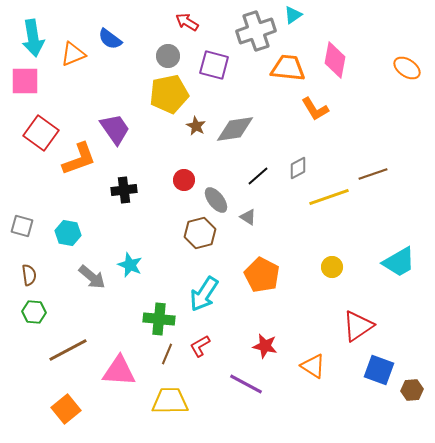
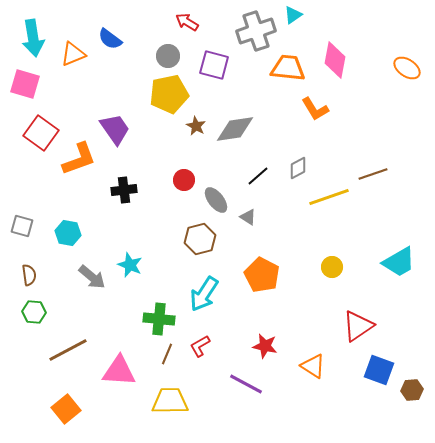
pink square at (25, 81): moved 3 px down; rotated 16 degrees clockwise
brown hexagon at (200, 233): moved 6 px down
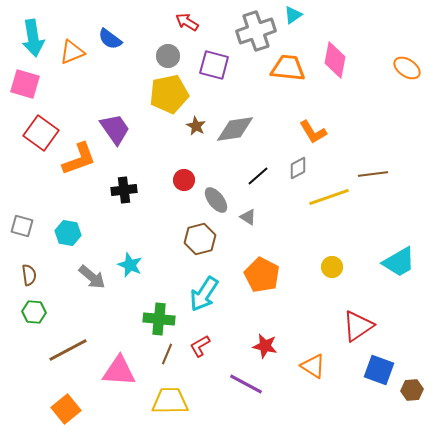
orange triangle at (73, 54): moved 1 px left, 2 px up
orange L-shape at (315, 109): moved 2 px left, 23 px down
brown line at (373, 174): rotated 12 degrees clockwise
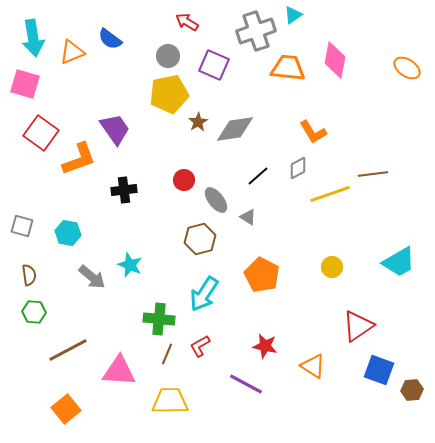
purple square at (214, 65): rotated 8 degrees clockwise
brown star at (196, 126): moved 2 px right, 4 px up; rotated 12 degrees clockwise
yellow line at (329, 197): moved 1 px right, 3 px up
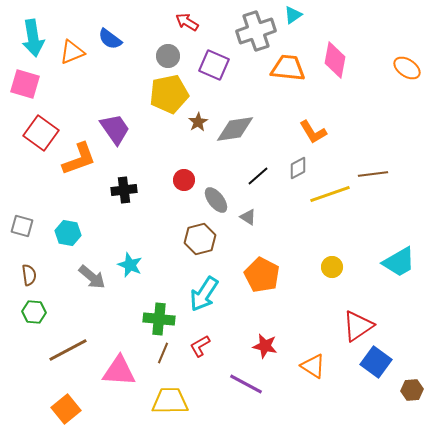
brown line at (167, 354): moved 4 px left, 1 px up
blue square at (379, 370): moved 3 px left, 8 px up; rotated 16 degrees clockwise
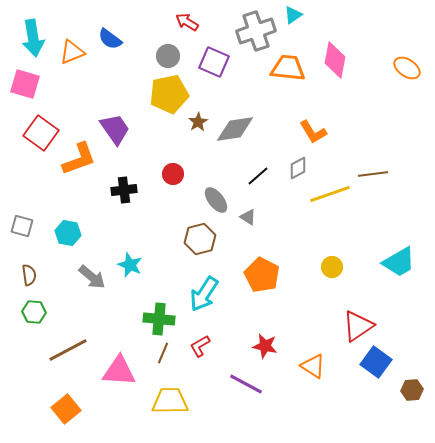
purple square at (214, 65): moved 3 px up
red circle at (184, 180): moved 11 px left, 6 px up
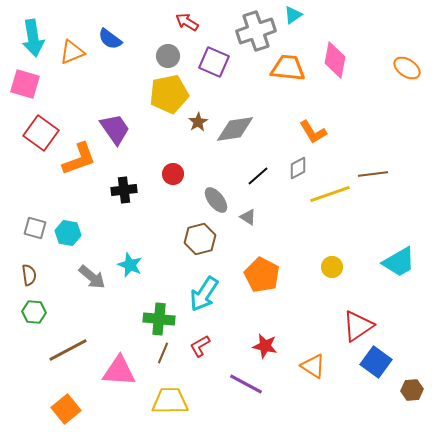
gray square at (22, 226): moved 13 px right, 2 px down
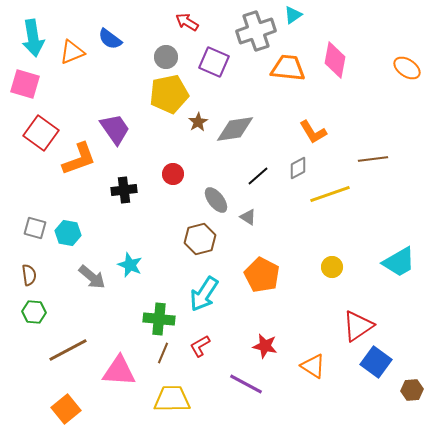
gray circle at (168, 56): moved 2 px left, 1 px down
brown line at (373, 174): moved 15 px up
yellow trapezoid at (170, 401): moved 2 px right, 2 px up
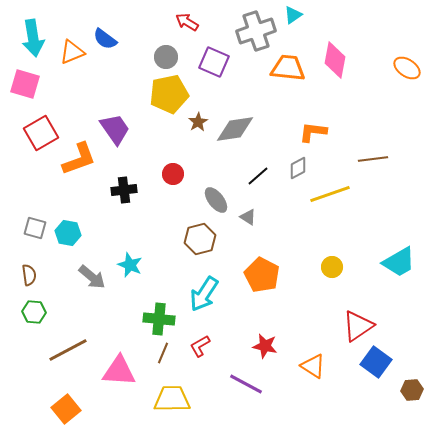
blue semicircle at (110, 39): moved 5 px left
orange L-shape at (313, 132): rotated 128 degrees clockwise
red square at (41, 133): rotated 24 degrees clockwise
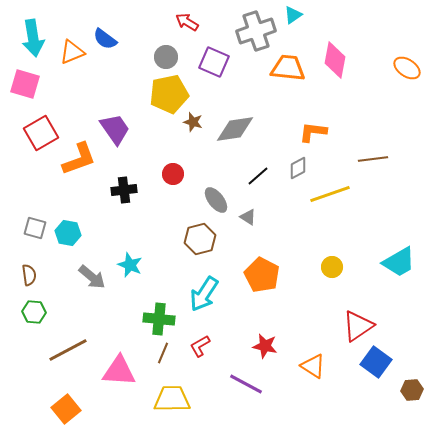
brown star at (198, 122): moved 5 px left; rotated 24 degrees counterclockwise
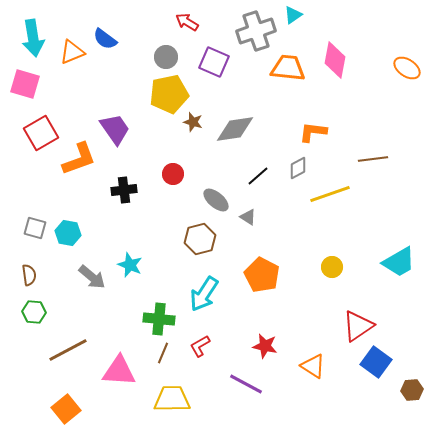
gray ellipse at (216, 200): rotated 12 degrees counterclockwise
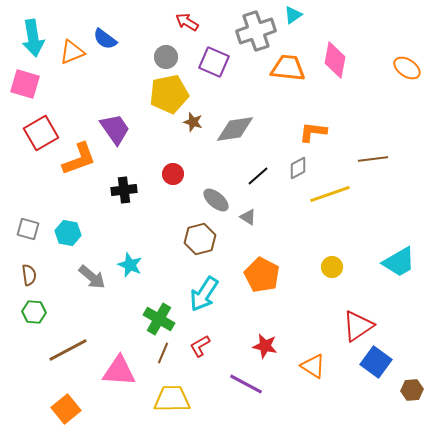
gray square at (35, 228): moved 7 px left, 1 px down
green cross at (159, 319): rotated 24 degrees clockwise
